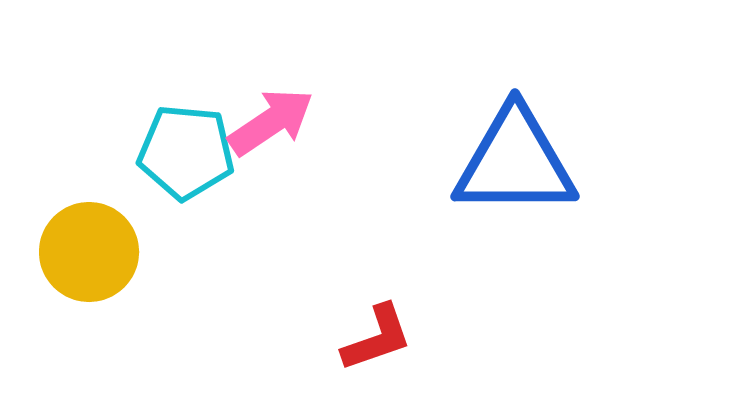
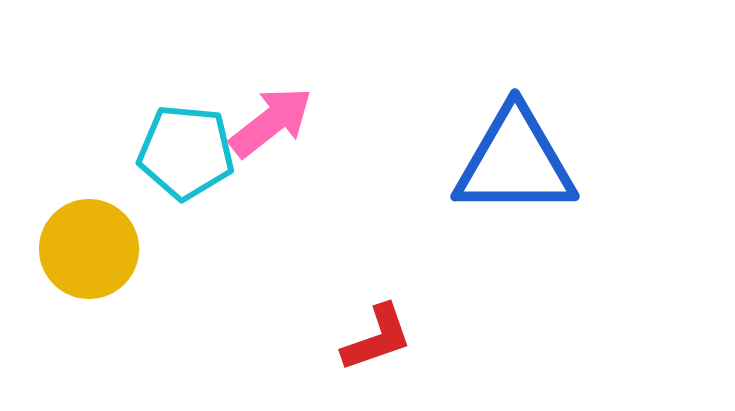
pink arrow: rotated 4 degrees counterclockwise
yellow circle: moved 3 px up
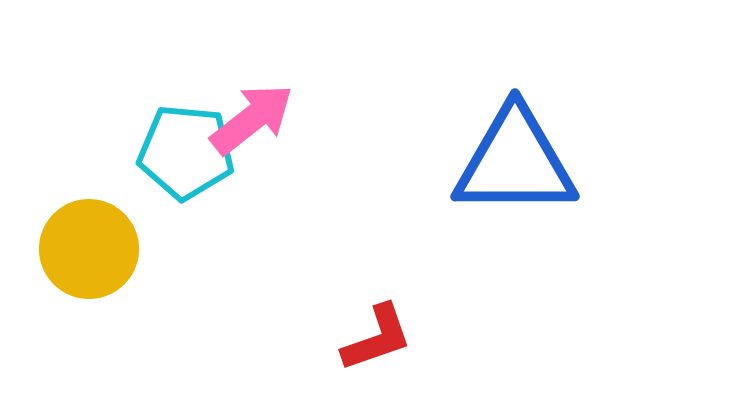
pink arrow: moved 19 px left, 3 px up
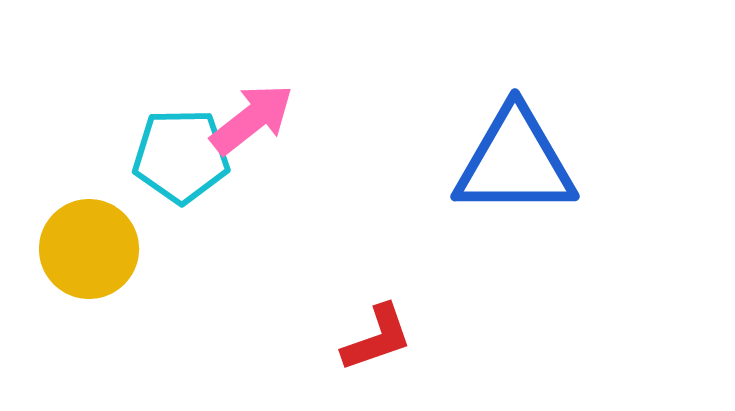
cyan pentagon: moved 5 px left, 4 px down; rotated 6 degrees counterclockwise
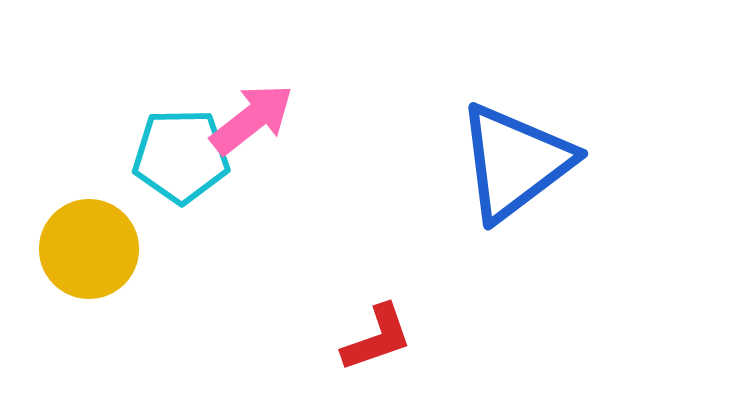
blue triangle: rotated 37 degrees counterclockwise
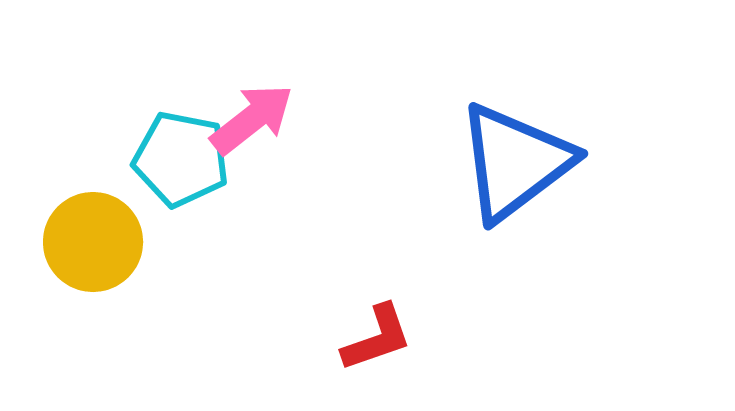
cyan pentagon: moved 3 px down; rotated 12 degrees clockwise
yellow circle: moved 4 px right, 7 px up
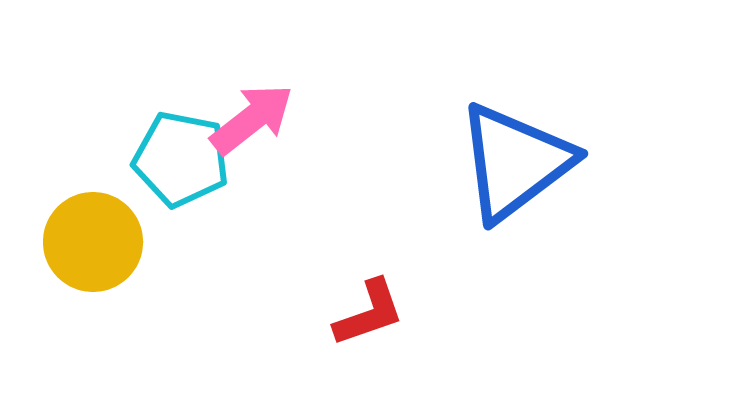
red L-shape: moved 8 px left, 25 px up
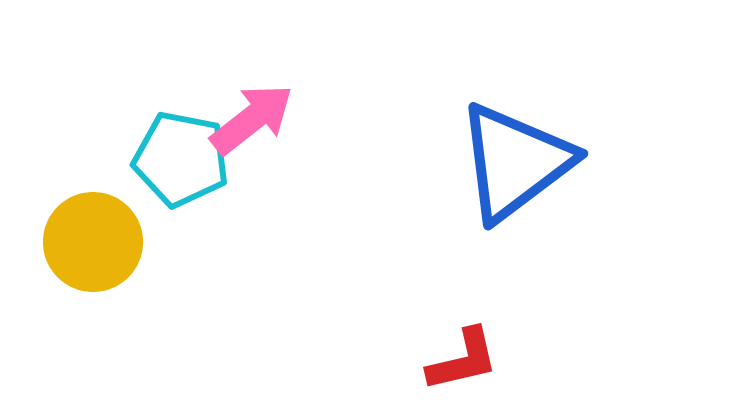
red L-shape: moved 94 px right, 47 px down; rotated 6 degrees clockwise
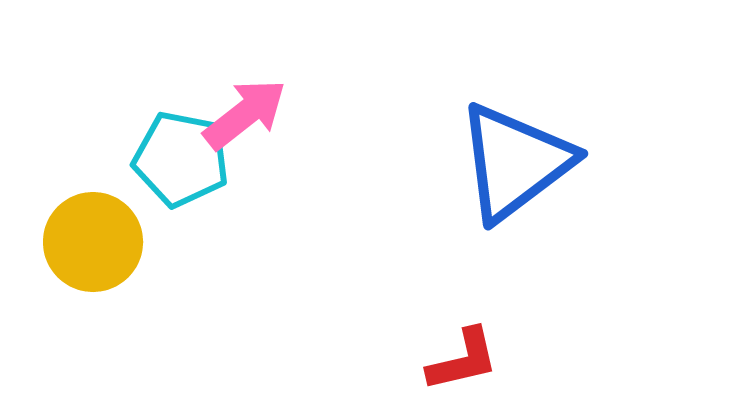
pink arrow: moved 7 px left, 5 px up
